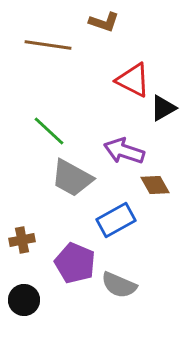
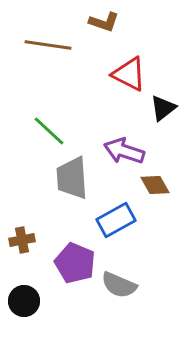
red triangle: moved 4 px left, 6 px up
black triangle: rotated 8 degrees counterclockwise
gray trapezoid: rotated 57 degrees clockwise
black circle: moved 1 px down
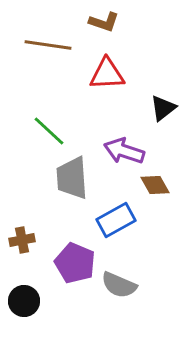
red triangle: moved 22 px left; rotated 30 degrees counterclockwise
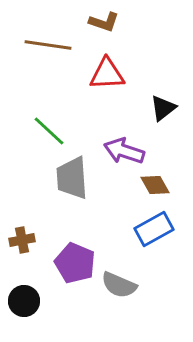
blue rectangle: moved 38 px right, 9 px down
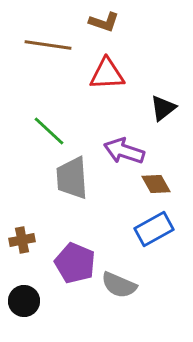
brown diamond: moved 1 px right, 1 px up
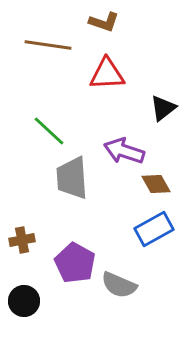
purple pentagon: rotated 6 degrees clockwise
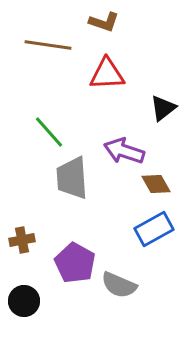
green line: moved 1 px down; rotated 6 degrees clockwise
